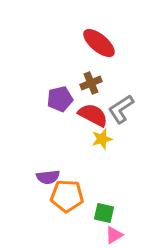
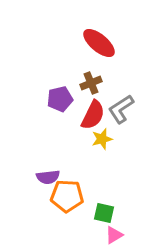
red semicircle: rotated 88 degrees clockwise
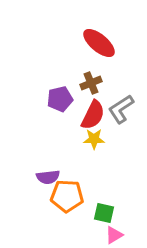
yellow star: moved 8 px left; rotated 15 degrees clockwise
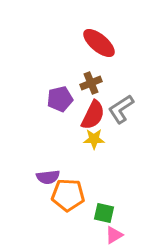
orange pentagon: moved 1 px right, 1 px up
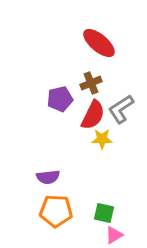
yellow star: moved 8 px right
orange pentagon: moved 12 px left, 16 px down
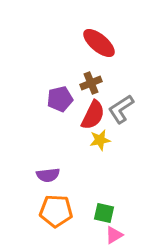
yellow star: moved 2 px left, 1 px down; rotated 10 degrees counterclockwise
purple semicircle: moved 2 px up
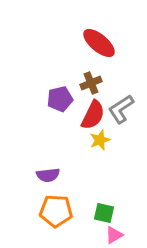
yellow star: rotated 10 degrees counterclockwise
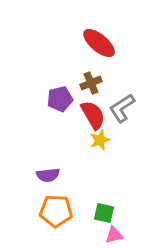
gray L-shape: moved 1 px right, 1 px up
red semicircle: rotated 56 degrees counterclockwise
pink triangle: rotated 18 degrees clockwise
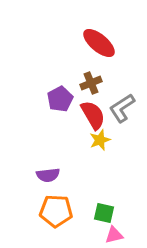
purple pentagon: rotated 15 degrees counterclockwise
